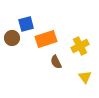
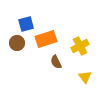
brown circle: moved 5 px right, 5 px down
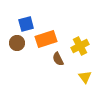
brown semicircle: moved 2 px right, 3 px up
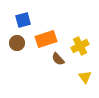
blue square: moved 3 px left, 4 px up
brown semicircle: rotated 16 degrees counterclockwise
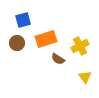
brown semicircle: rotated 16 degrees counterclockwise
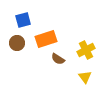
yellow cross: moved 6 px right, 4 px down
